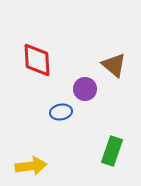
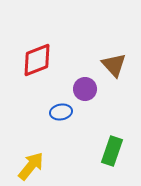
red diamond: rotated 72 degrees clockwise
brown triangle: rotated 8 degrees clockwise
yellow arrow: rotated 44 degrees counterclockwise
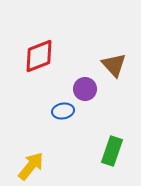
red diamond: moved 2 px right, 4 px up
blue ellipse: moved 2 px right, 1 px up
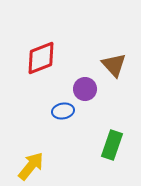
red diamond: moved 2 px right, 2 px down
green rectangle: moved 6 px up
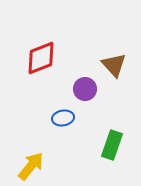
blue ellipse: moved 7 px down
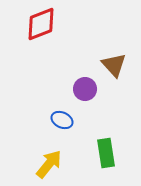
red diamond: moved 34 px up
blue ellipse: moved 1 px left, 2 px down; rotated 35 degrees clockwise
green rectangle: moved 6 px left, 8 px down; rotated 28 degrees counterclockwise
yellow arrow: moved 18 px right, 2 px up
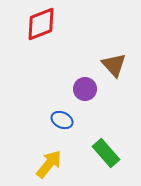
green rectangle: rotated 32 degrees counterclockwise
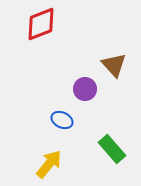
green rectangle: moved 6 px right, 4 px up
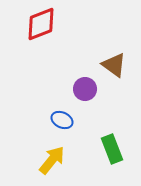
brown triangle: rotated 12 degrees counterclockwise
green rectangle: rotated 20 degrees clockwise
yellow arrow: moved 3 px right, 4 px up
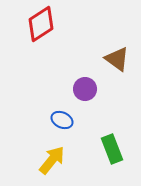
red diamond: rotated 12 degrees counterclockwise
brown triangle: moved 3 px right, 6 px up
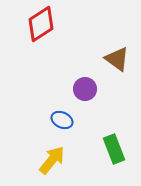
green rectangle: moved 2 px right
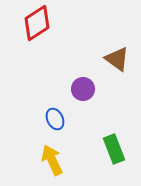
red diamond: moved 4 px left, 1 px up
purple circle: moved 2 px left
blue ellipse: moved 7 px left, 1 px up; rotated 40 degrees clockwise
yellow arrow: rotated 64 degrees counterclockwise
